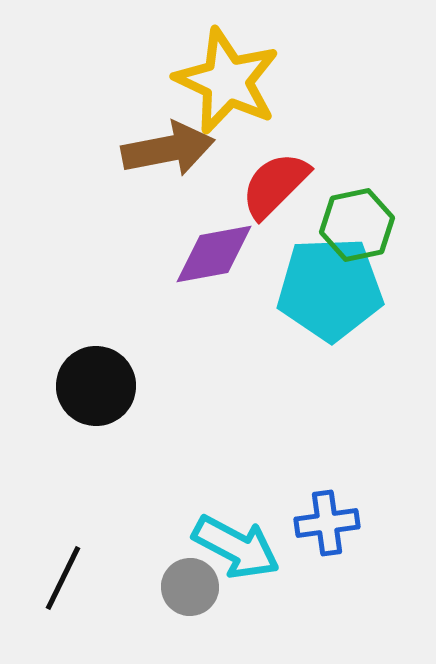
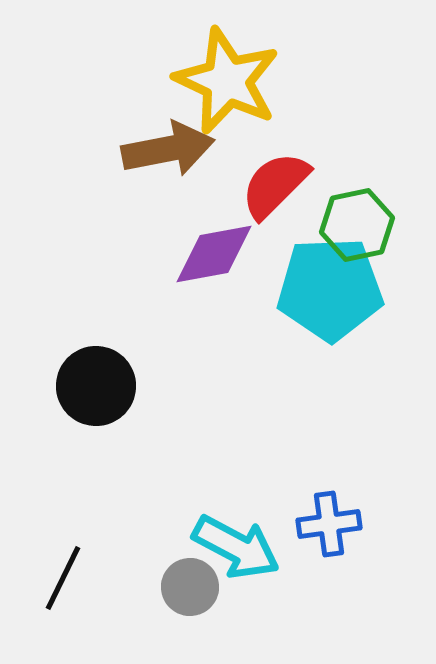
blue cross: moved 2 px right, 1 px down
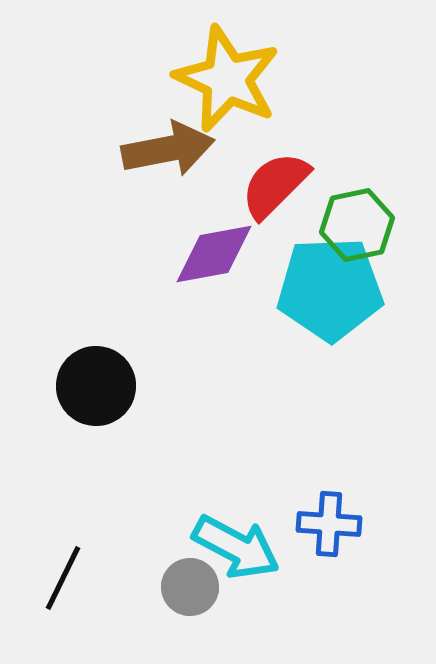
yellow star: moved 2 px up
blue cross: rotated 12 degrees clockwise
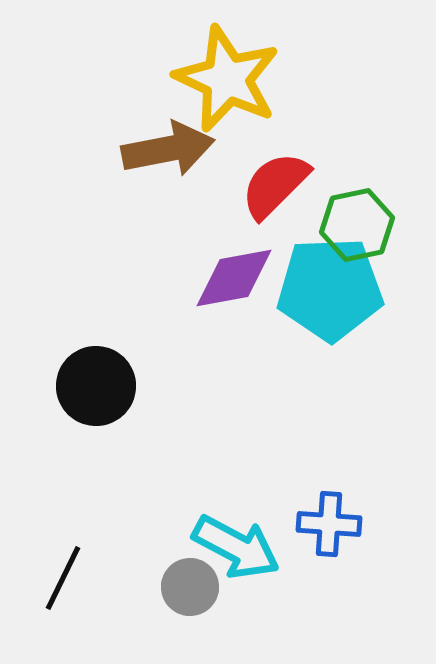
purple diamond: moved 20 px right, 24 px down
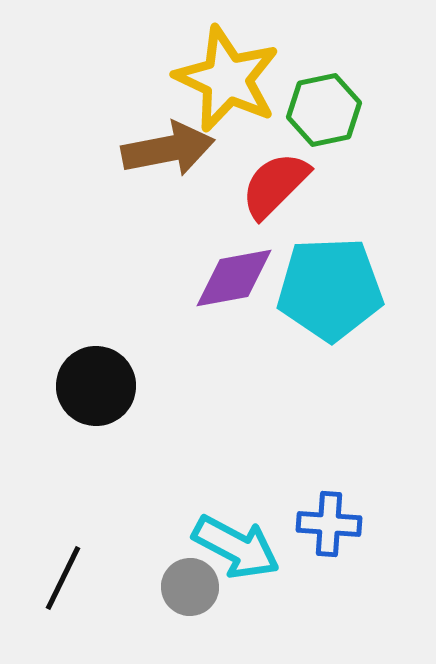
green hexagon: moved 33 px left, 115 px up
